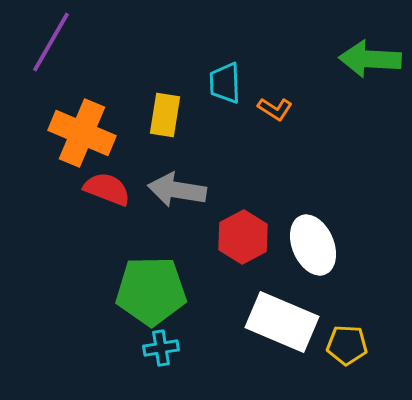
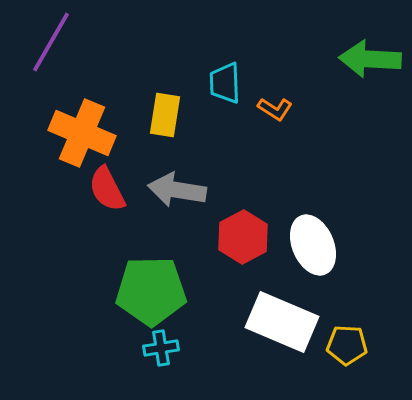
red semicircle: rotated 138 degrees counterclockwise
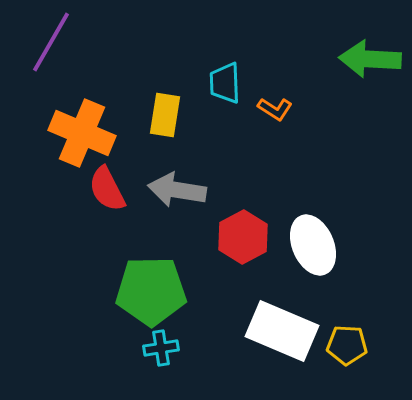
white rectangle: moved 9 px down
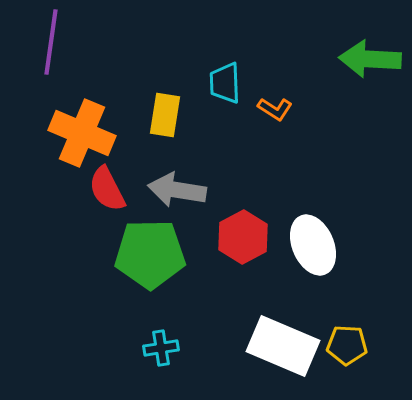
purple line: rotated 22 degrees counterclockwise
green pentagon: moved 1 px left, 37 px up
white rectangle: moved 1 px right, 15 px down
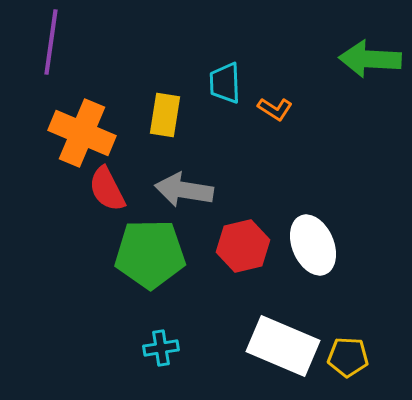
gray arrow: moved 7 px right
red hexagon: moved 9 px down; rotated 15 degrees clockwise
yellow pentagon: moved 1 px right, 12 px down
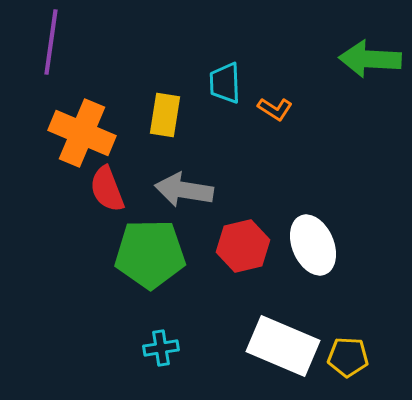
red semicircle: rotated 6 degrees clockwise
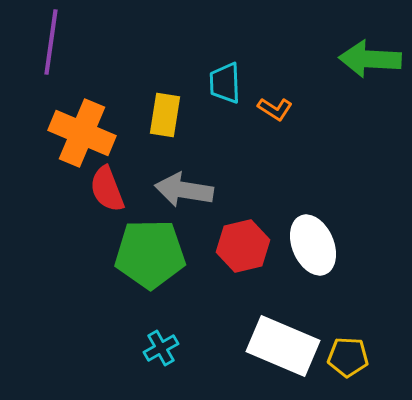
cyan cross: rotated 20 degrees counterclockwise
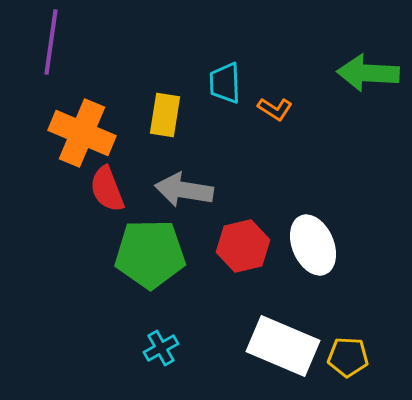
green arrow: moved 2 px left, 14 px down
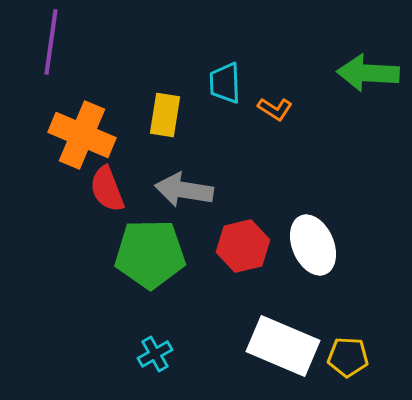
orange cross: moved 2 px down
cyan cross: moved 6 px left, 6 px down
